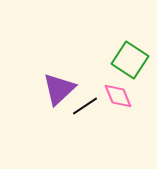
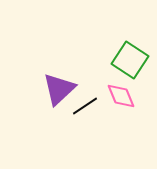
pink diamond: moved 3 px right
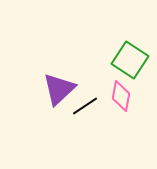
pink diamond: rotated 32 degrees clockwise
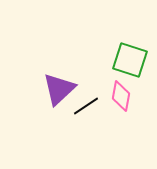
green square: rotated 15 degrees counterclockwise
black line: moved 1 px right
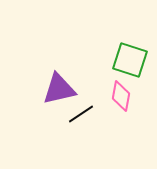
purple triangle: rotated 30 degrees clockwise
black line: moved 5 px left, 8 px down
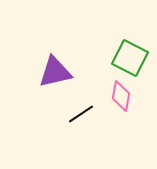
green square: moved 2 px up; rotated 9 degrees clockwise
purple triangle: moved 4 px left, 17 px up
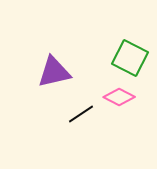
purple triangle: moved 1 px left
pink diamond: moved 2 px left, 1 px down; rotated 72 degrees counterclockwise
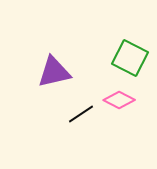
pink diamond: moved 3 px down
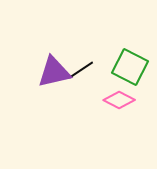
green square: moved 9 px down
black line: moved 44 px up
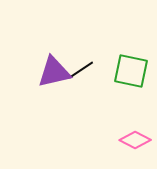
green square: moved 1 px right, 4 px down; rotated 15 degrees counterclockwise
pink diamond: moved 16 px right, 40 px down
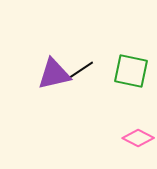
purple triangle: moved 2 px down
pink diamond: moved 3 px right, 2 px up
